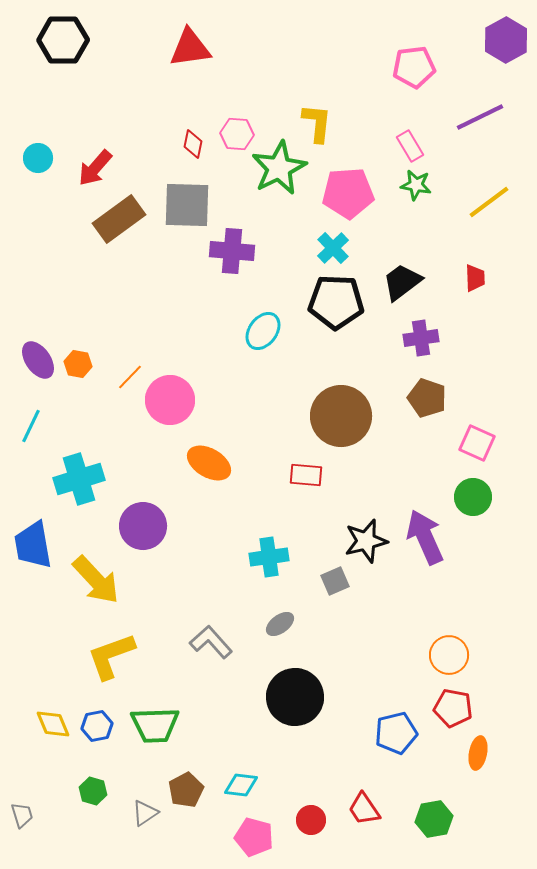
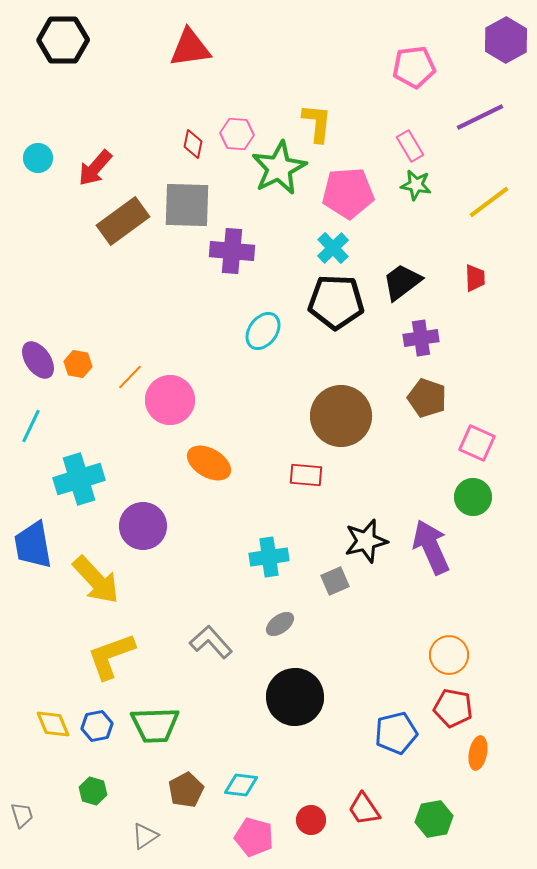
brown rectangle at (119, 219): moved 4 px right, 2 px down
purple arrow at (425, 537): moved 6 px right, 10 px down
gray triangle at (145, 813): moved 23 px down
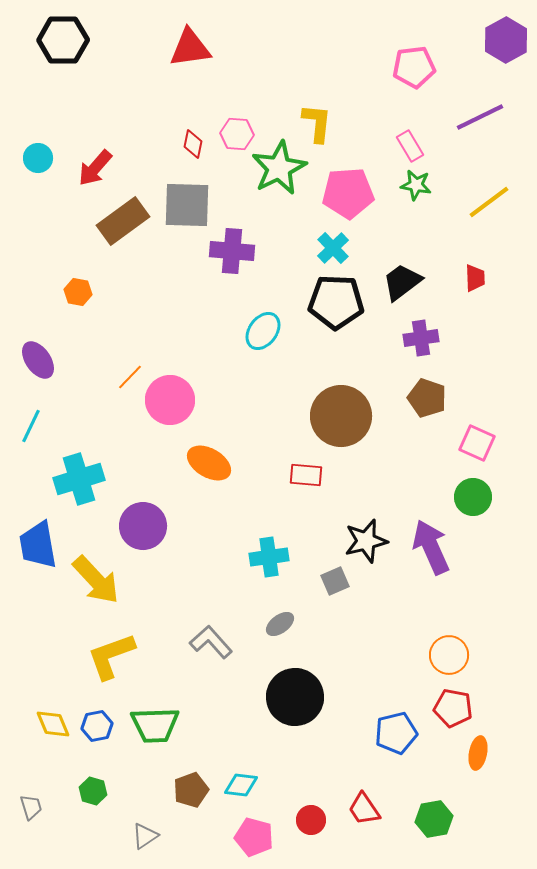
orange hexagon at (78, 364): moved 72 px up
blue trapezoid at (33, 545): moved 5 px right
brown pentagon at (186, 790): moved 5 px right; rotated 8 degrees clockwise
gray trapezoid at (22, 815): moved 9 px right, 8 px up
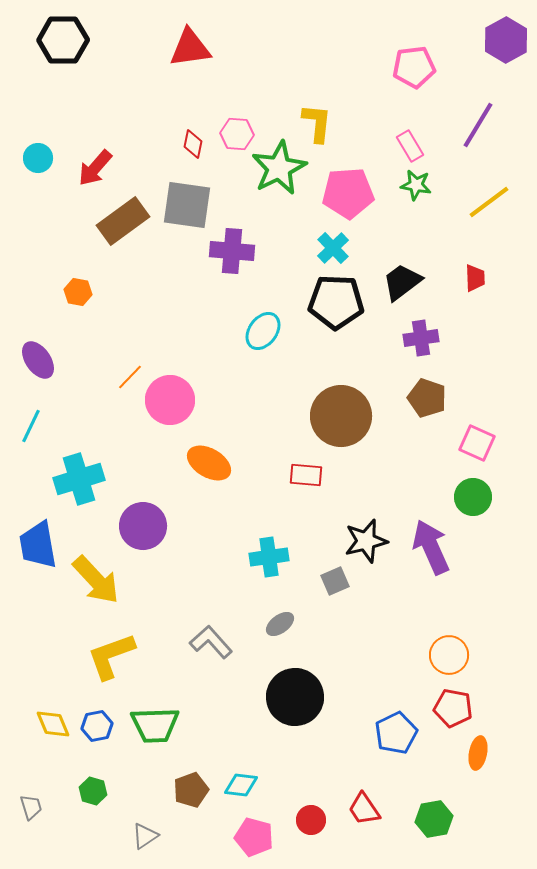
purple line at (480, 117): moved 2 px left, 8 px down; rotated 33 degrees counterclockwise
gray square at (187, 205): rotated 6 degrees clockwise
blue pentagon at (396, 733): rotated 12 degrees counterclockwise
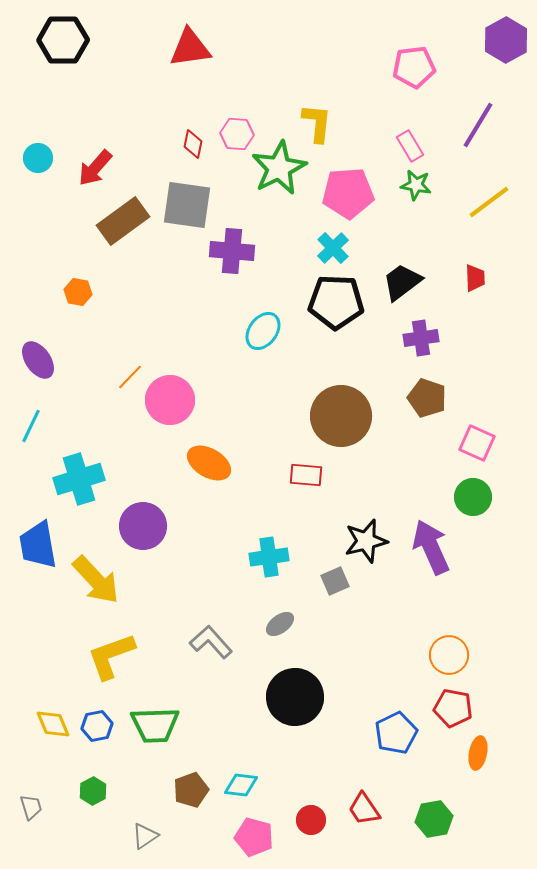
green hexagon at (93, 791): rotated 16 degrees clockwise
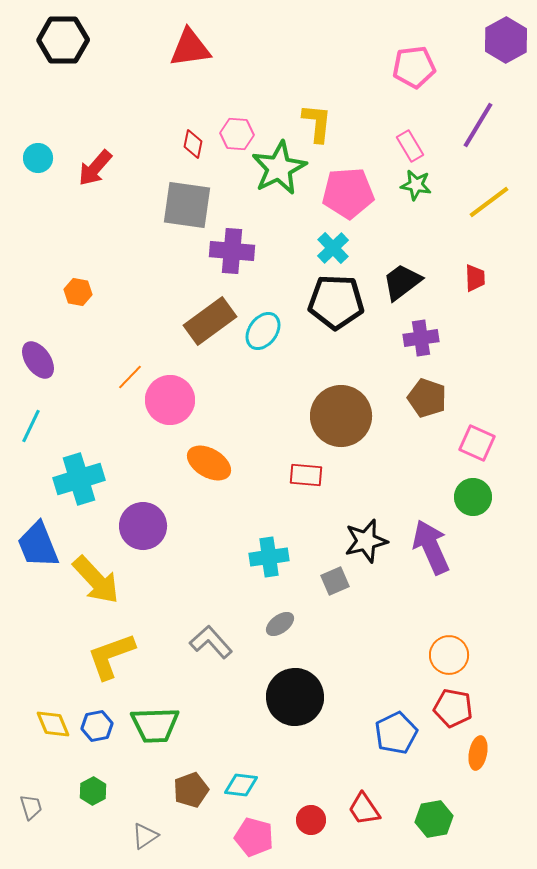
brown rectangle at (123, 221): moved 87 px right, 100 px down
blue trapezoid at (38, 545): rotated 12 degrees counterclockwise
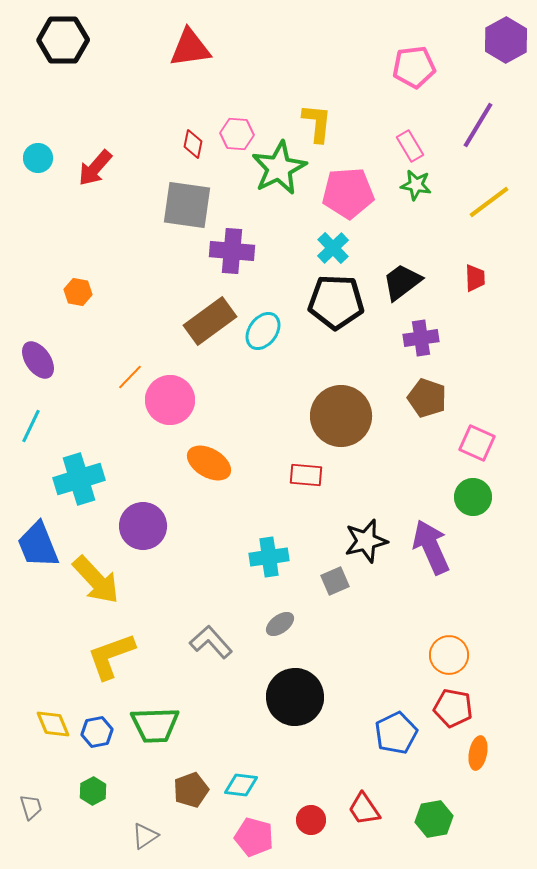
blue hexagon at (97, 726): moved 6 px down
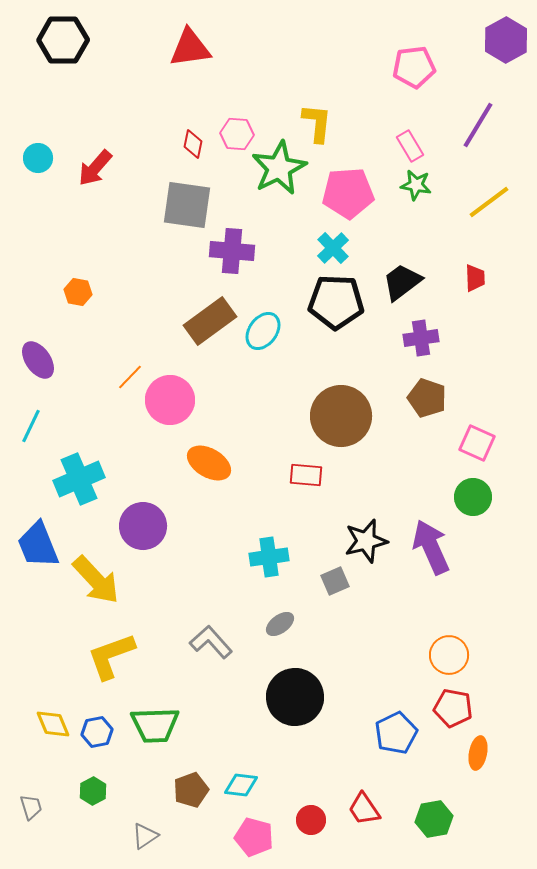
cyan cross at (79, 479): rotated 6 degrees counterclockwise
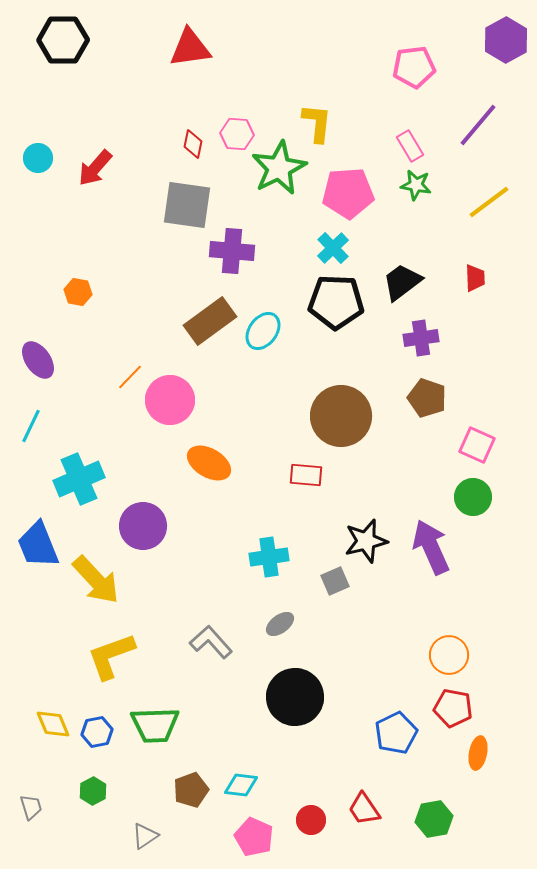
purple line at (478, 125): rotated 9 degrees clockwise
pink square at (477, 443): moved 2 px down
pink pentagon at (254, 837): rotated 9 degrees clockwise
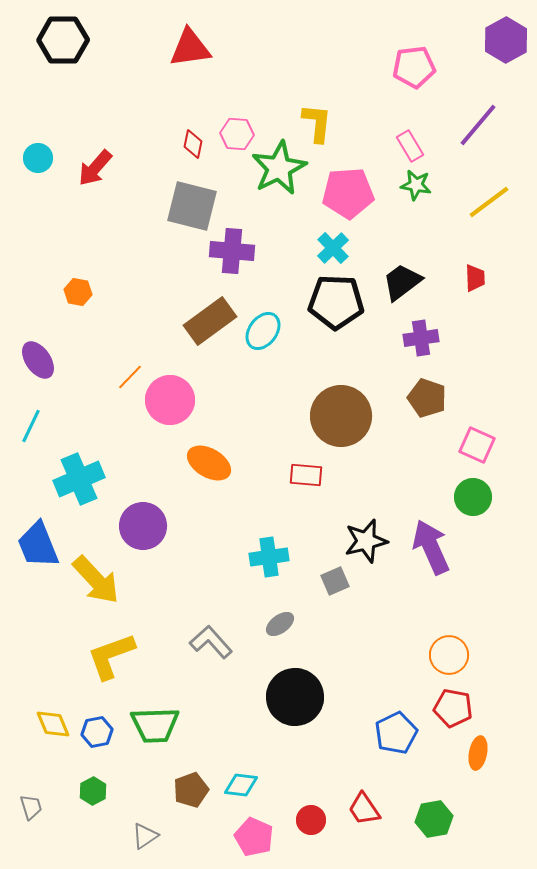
gray square at (187, 205): moved 5 px right, 1 px down; rotated 6 degrees clockwise
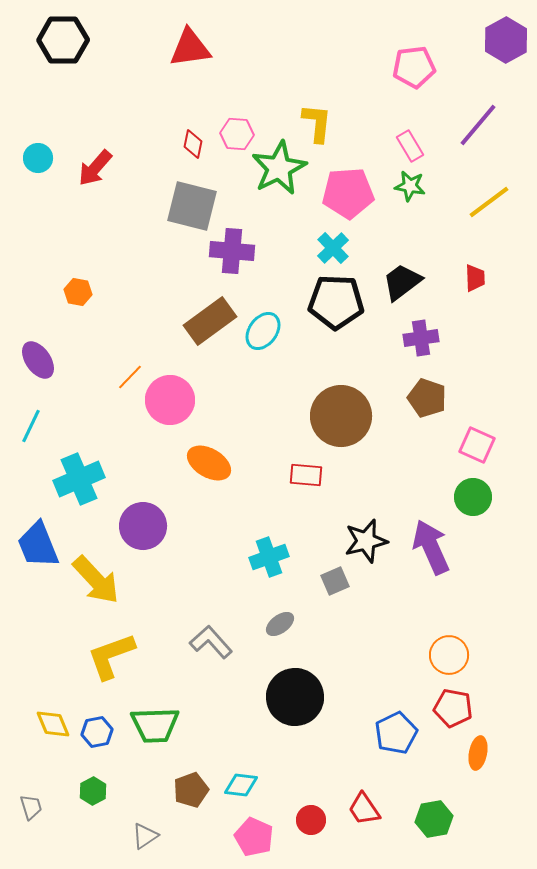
green star at (416, 185): moved 6 px left, 1 px down
cyan cross at (269, 557): rotated 12 degrees counterclockwise
